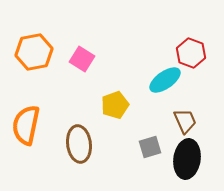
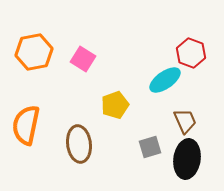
pink square: moved 1 px right
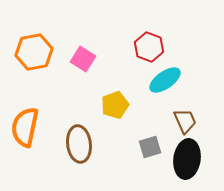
red hexagon: moved 42 px left, 6 px up
orange semicircle: moved 1 px left, 2 px down
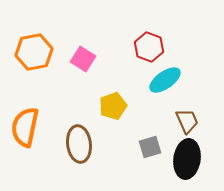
yellow pentagon: moved 2 px left, 1 px down
brown trapezoid: moved 2 px right
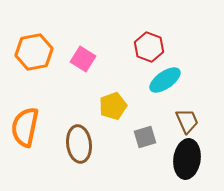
gray square: moved 5 px left, 10 px up
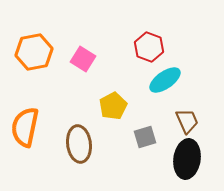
yellow pentagon: rotated 8 degrees counterclockwise
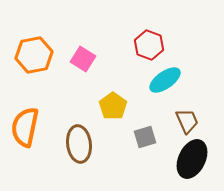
red hexagon: moved 2 px up
orange hexagon: moved 3 px down
yellow pentagon: rotated 8 degrees counterclockwise
black ellipse: moved 5 px right; rotated 18 degrees clockwise
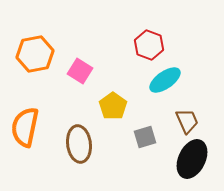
orange hexagon: moved 1 px right, 1 px up
pink square: moved 3 px left, 12 px down
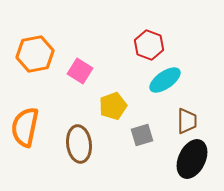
yellow pentagon: rotated 16 degrees clockwise
brown trapezoid: rotated 24 degrees clockwise
gray square: moved 3 px left, 2 px up
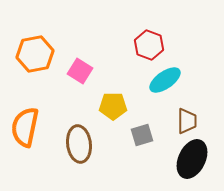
yellow pentagon: rotated 20 degrees clockwise
